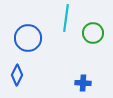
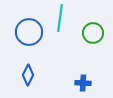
cyan line: moved 6 px left
blue circle: moved 1 px right, 6 px up
blue diamond: moved 11 px right
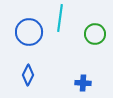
green circle: moved 2 px right, 1 px down
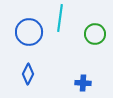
blue diamond: moved 1 px up
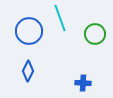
cyan line: rotated 28 degrees counterclockwise
blue circle: moved 1 px up
blue diamond: moved 3 px up
